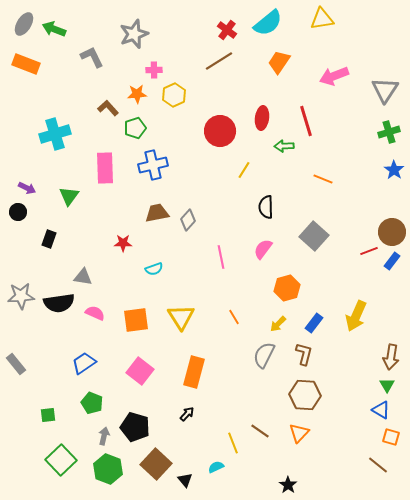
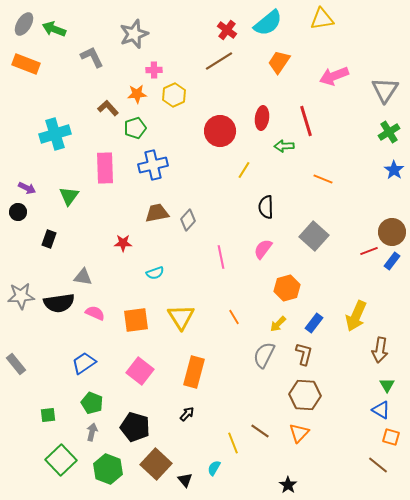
green cross at (389, 132): rotated 15 degrees counterclockwise
cyan semicircle at (154, 269): moved 1 px right, 4 px down
brown arrow at (391, 357): moved 11 px left, 7 px up
gray arrow at (104, 436): moved 12 px left, 4 px up
cyan semicircle at (216, 467): moved 2 px left, 1 px down; rotated 35 degrees counterclockwise
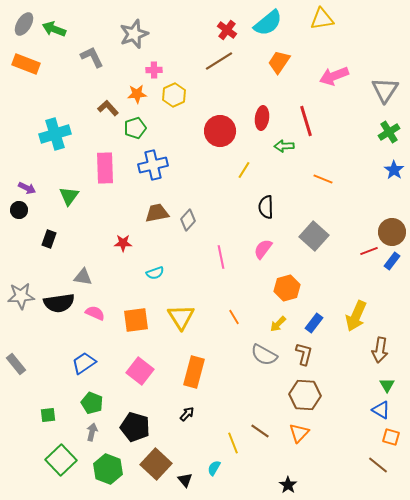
black circle at (18, 212): moved 1 px right, 2 px up
gray semicircle at (264, 355): rotated 88 degrees counterclockwise
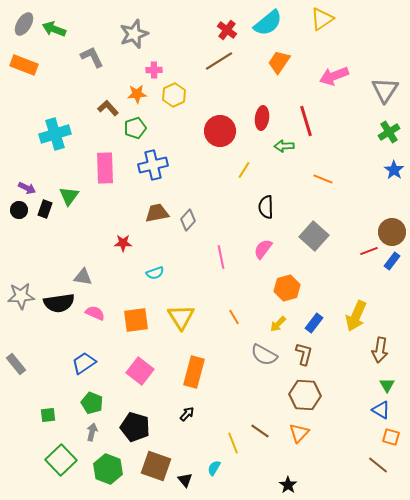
yellow triangle at (322, 19): rotated 25 degrees counterclockwise
orange rectangle at (26, 64): moved 2 px left, 1 px down
black rectangle at (49, 239): moved 4 px left, 30 px up
brown square at (156, 464): moved 2 px down; rotated 24 degrees counterclockwise
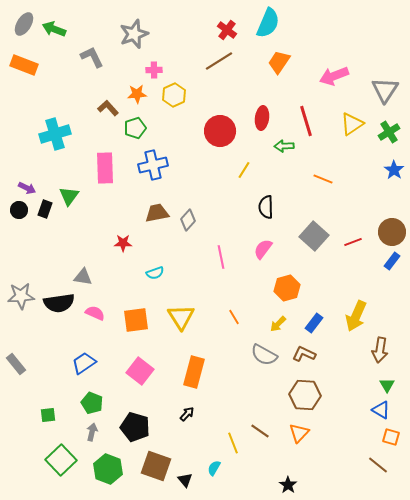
yellow triangle at (322, 19): moved 30 px right, 105 px down
cyan semicircle at (268, 23): rotated 28 degrees counterclockwise
red line at (369, 251): moved 16 px left, 9 px up
brown L-shape at (304, 354): rotated 80 degrees counterclockwise
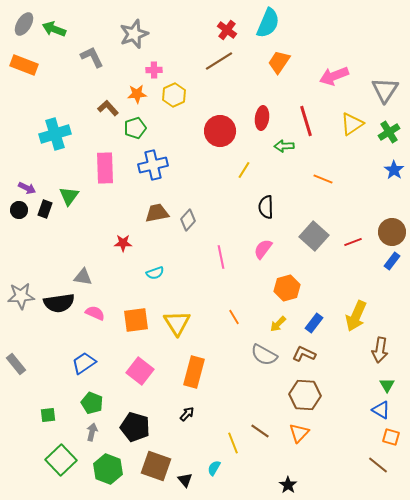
yellow triangle at (181, 317): moved 4 px left, 6 px down
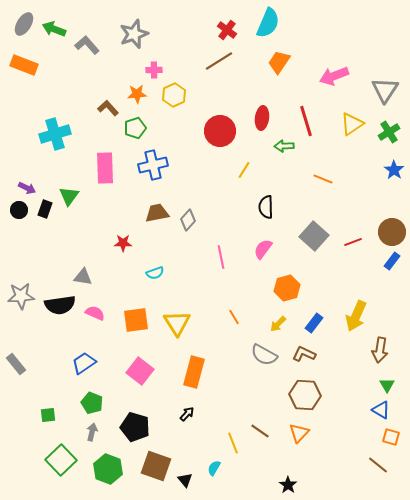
gray L-shape at (92, 57): moved 5 px left, 12 px up; rotated 15 degrees counterclockwise
black semicircle at (59, 303): moved 1 px right, 2 px down
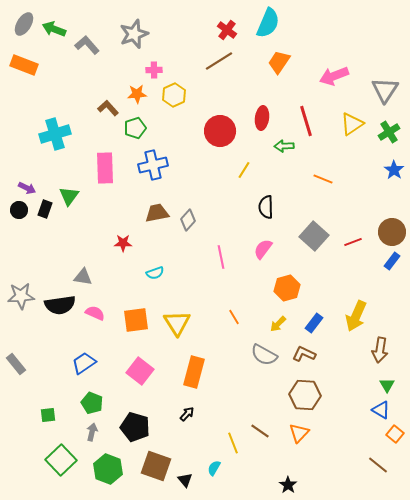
orange square at (391, 437): moved 4 px right, 3 px up; rotated 24 degrees clockwise
